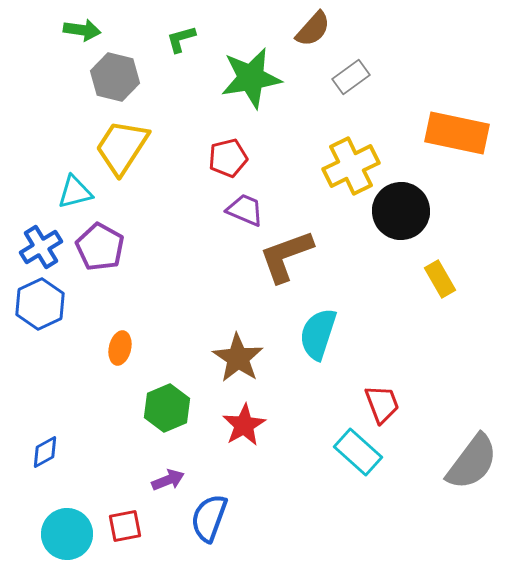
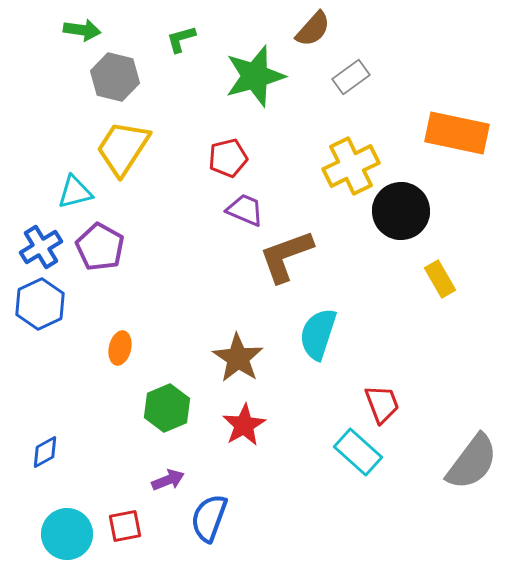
green star: moved 4 px right, 2 px up; rotated 6 degrees counterclockwise
yellow trapezoid: moved 1 px right, 1 px down
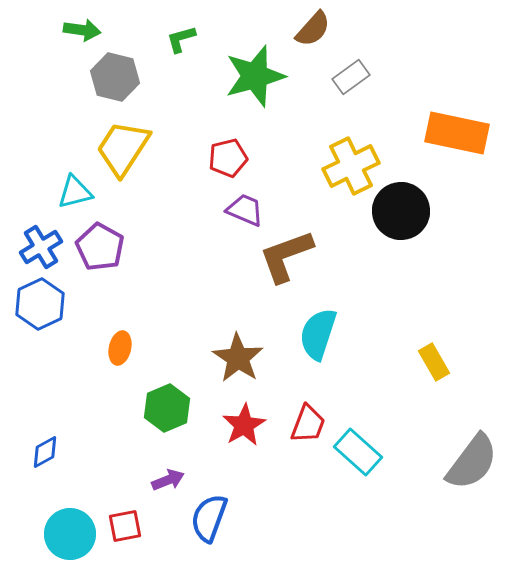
yellow rectangle: moved 6 px left, 83 px down
red trapezoid: moved 74 px left, 20 px down; rotated 42 degrees clockwise
cyan circle: moved 3 px right
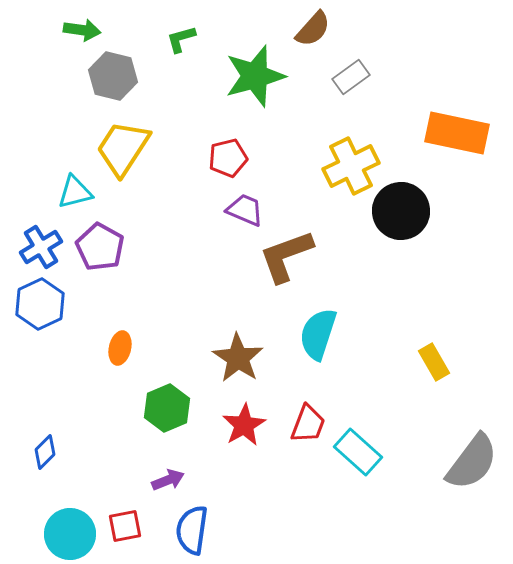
gray hexagon: moved 2 px left, 1 px up
blue diamond: rotated 16 degrees counterclockwise
blue semicircle: moved 17 px left, 12 px down; rotated 12 degrees counterclockwise
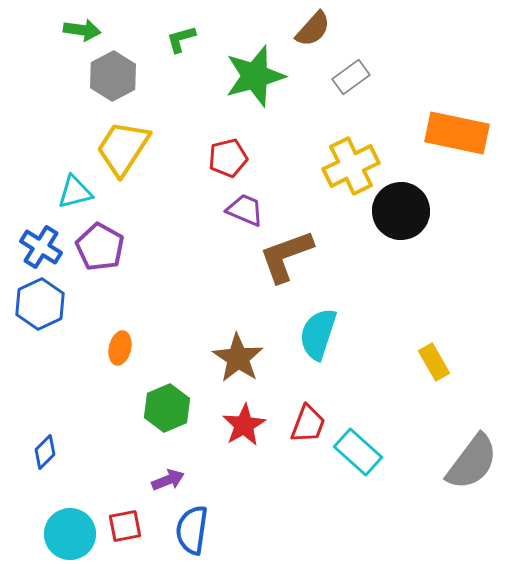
gray hexagon: rotated 18 degrees clockwise
blue cross: rotated 27 degrees counterclockwise
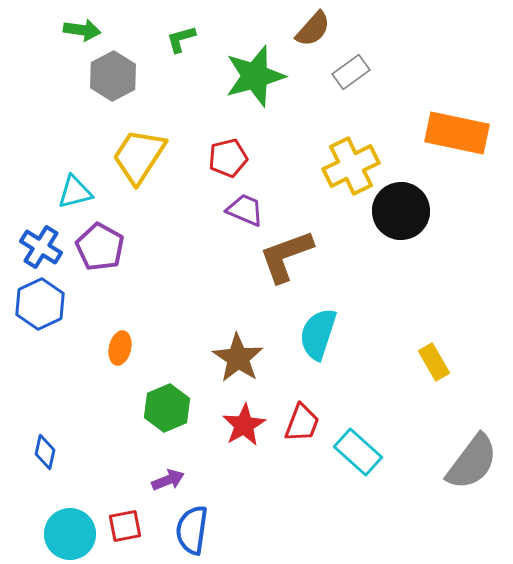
gray rectangle: moved 5 px up
yellow trapezoid: moved 16 px right, 8 px down
red trapezoid: moved 6 px left, 1 px up
blue diamond: rotated 32 degrees counterclockwise
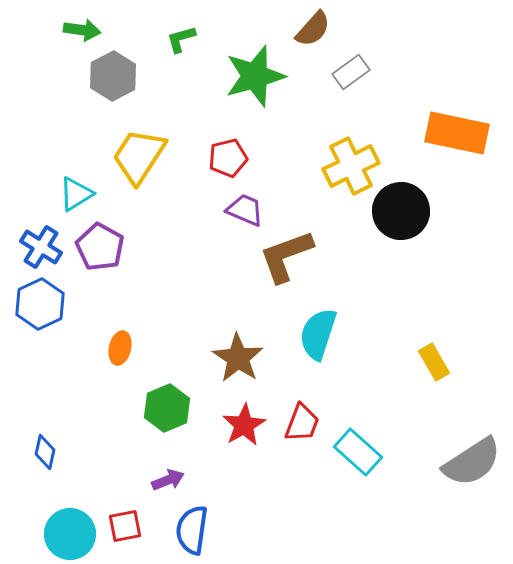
cyan triangle: moved 1 px right, 2 px down; rotated 18 degrees counterclockwise
gray semicircle: rotated 20 degrees clockwise
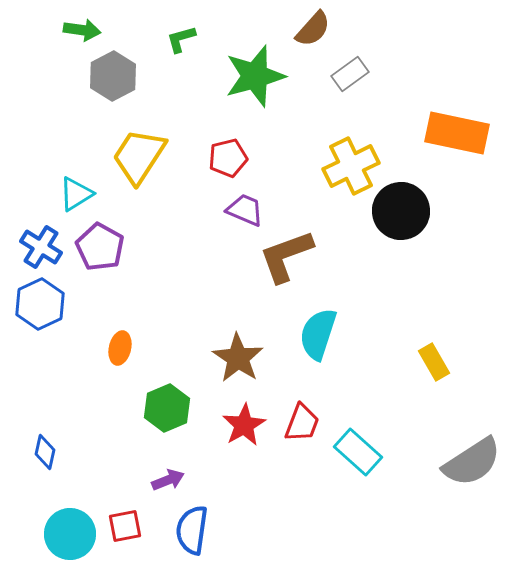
gray rectangle: moved 1 px left, 2 px down
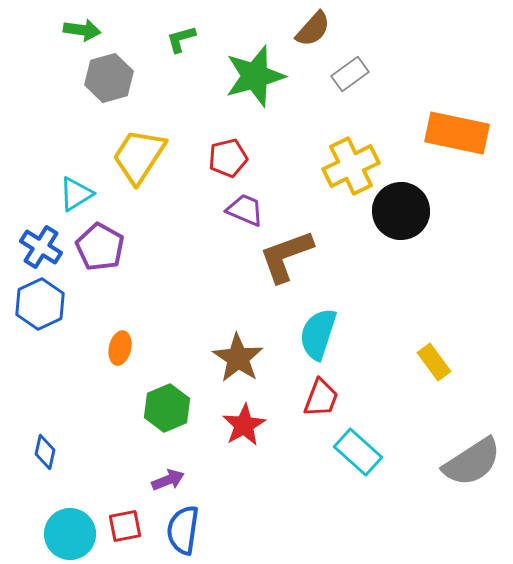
gray hexagon: moved 4 px left, 2 px down; rotated 12 degrees clockwise
yellow rectangle: rotated 6 degrees counterclockwise
red trapezoid: moved 19 px right, 25 px up
blue semicircle: moved 9 px left
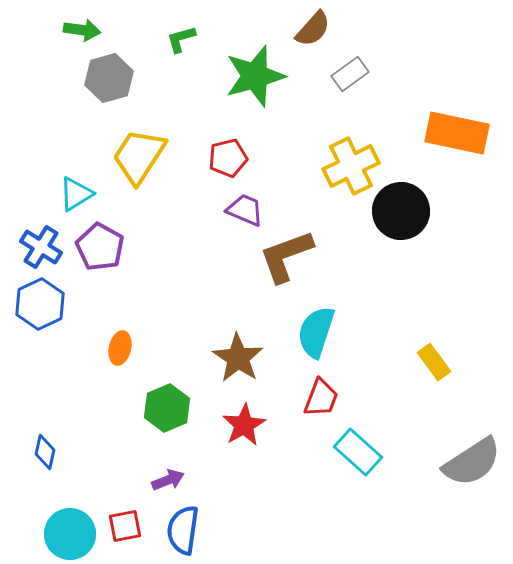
cyan semicircle: moved 2 px left, 2 px up
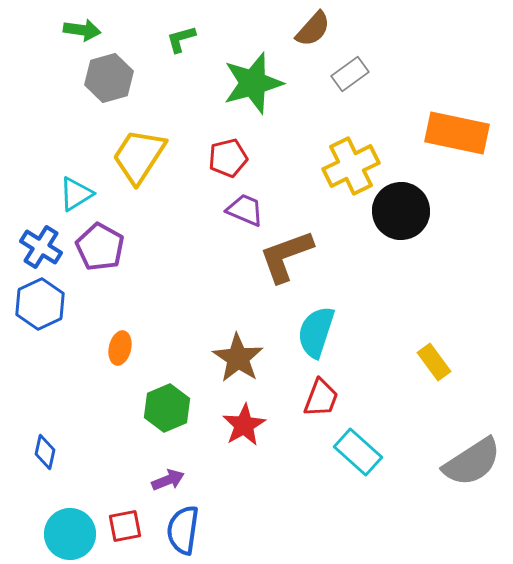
green star: moved 2 px left, 7 px down
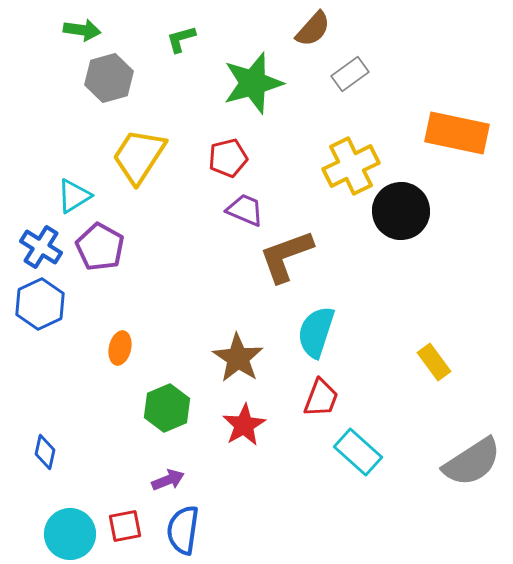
cyan triangle: moved 2 px left, 2 px down
